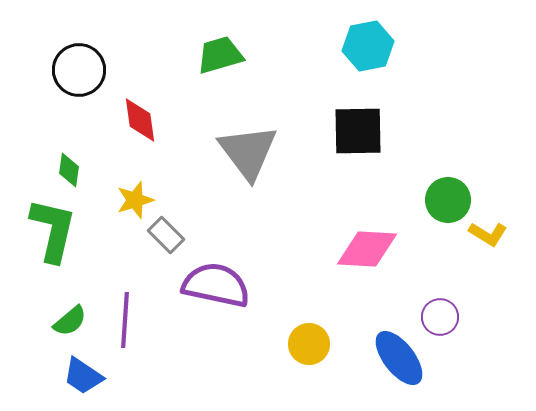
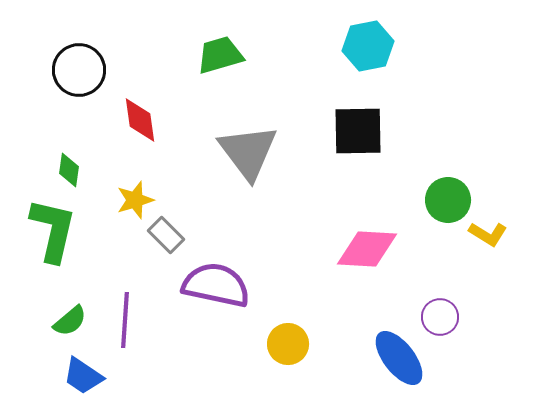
yellow circle: moved 21 px left
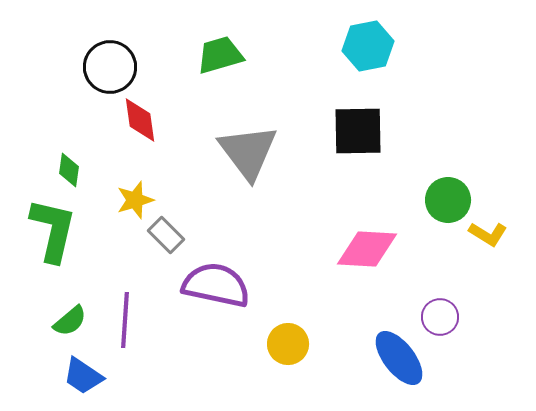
black circle: moved 31 px right, 3 px up
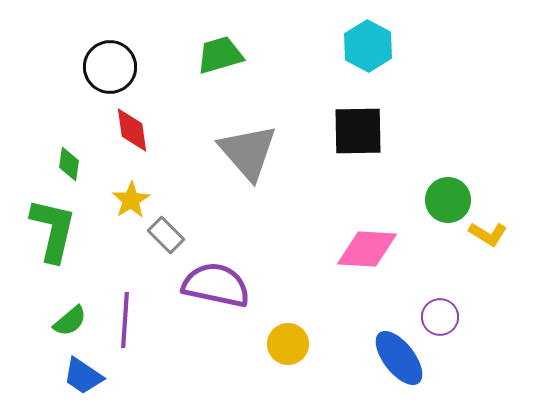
cyan hexagon: rotated 21 degrees counterclockwise
red diamond: moved 8 px left, 10 px down
gray triangle: rotated 4 degrees counterclockwise
green diamond: moved 6 px up
yellow star: moved 4 px left; rotated 15 degrees counterclockwise
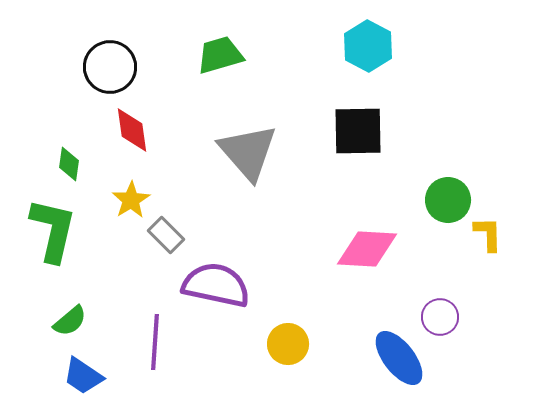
yellow L-shape: rotated 123 degrees counterclockwise
purple line: moved 30 px right, 22 px down
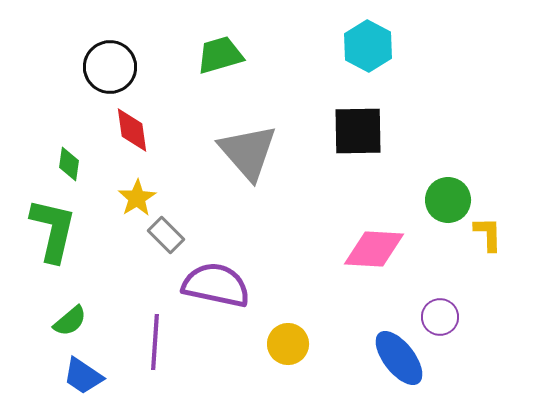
yellow star: moved 6 px right, 2 px up
pink diamond: moved 7 px right
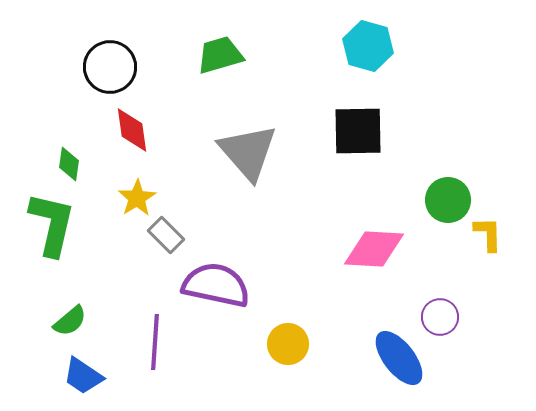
cyan hexagon: rotated 12 degrees counterclockwise
green L-shape: moved 1 px left, 6 px up
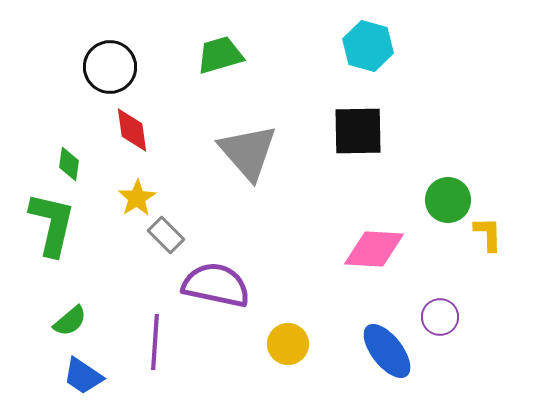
blue ellipse: moved 12 px left, 7 px up
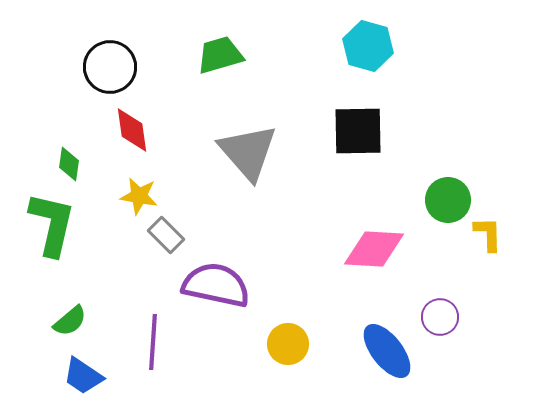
yellow star: moved 2 px right, 2 px up; rotated 30 degrees counterclockwise
purple line: moved 2 px left
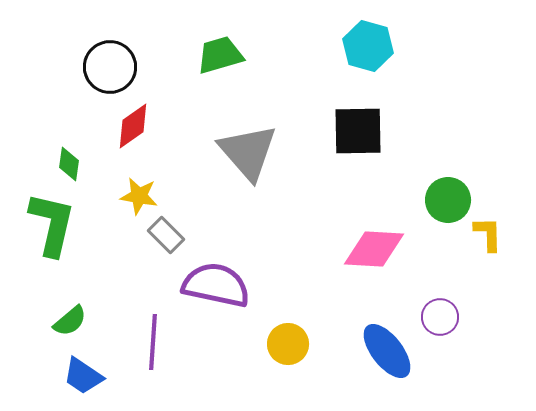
red diamond: moved 1 px right, 4 px up; rotated 63 degrees clockwise
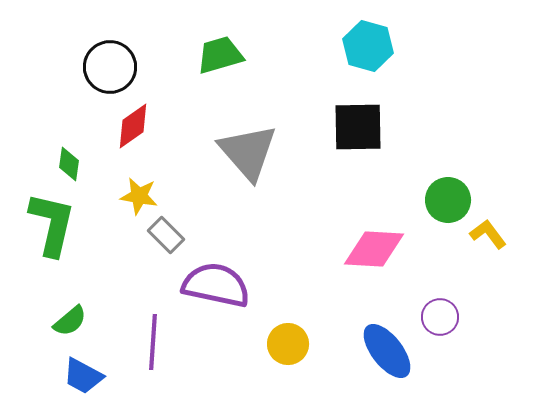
black square: moved 4 px up
yellow L-shape: rotated 36 degrees counterclockwise
blue trapezoid: rotated 6 degrees counterclockwise
